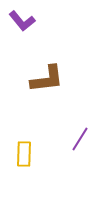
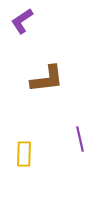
purple L-shape: rotated 96 degrees clockwise
purple line: rotated 45 degrees counterclockwise
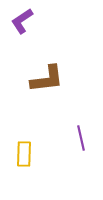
purple line: moved 1 px right, 1 px up
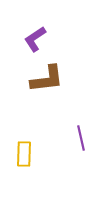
purple L-shape: moved 13 px right, 18 px down
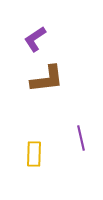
yellow rectangle: moved 10 px right
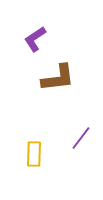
brown L-shape: moved 11 px right, 1 px up
purple line: rotated 50 degrees clockwise
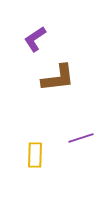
purple line: rotated 35 degrees clockwise
yellow rectangle: moved 1 px right, 1 px down
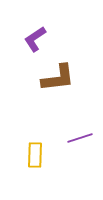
purple line: moved 1 px left
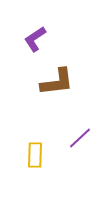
brown L-shape: moved 1 px left, 4 px down
purple line: rotated 25 degrees counterclockwise
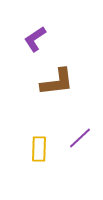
yellow rectangle: moved 4 px right, 6 px up
